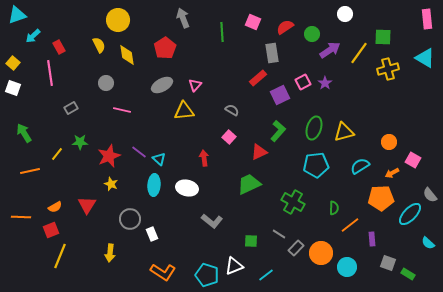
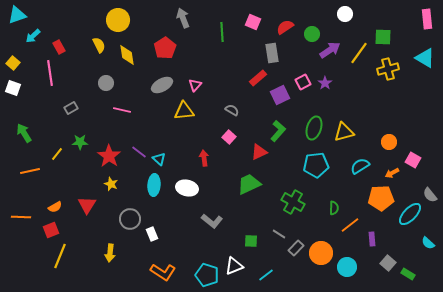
red star at (109, 156): rotated 15 degrees counterclockwise
gray square at (388, 263): rotated 21 degrees clockwise
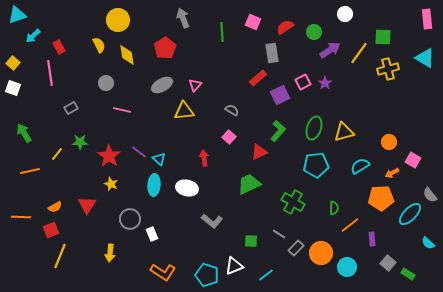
green circle at (312, 34): moved 2 px right, 2 px up
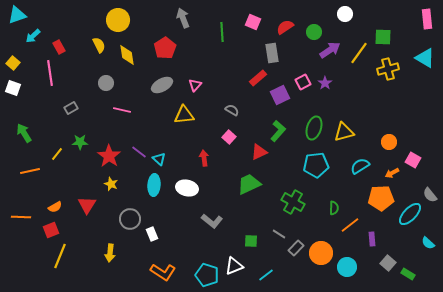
yellow triangle at (184, 111): moved 4 px down
